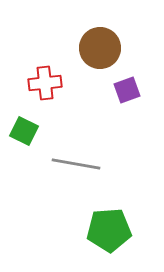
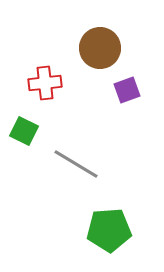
gray line: rotated 21 degrees clockwise
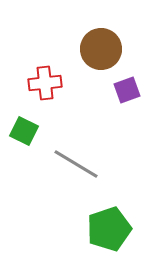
brown circle: moved 1 px right, 1 px down
green pentagon: moved 1 px up; rotated 15 degrees counterclockwise
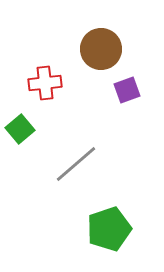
green square: moved 4 px left, 2 px up; rotated 24 degrees clockwise
gray line: rotated 72 degrees counterclockwise
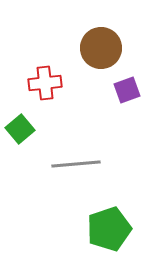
brown circle: moved 1 px up
gray line: rotated 36 degrees clockwise
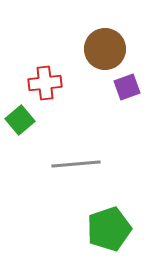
brown circle: moved 4 px right, 1 px down
purple square: moved 3 px up
green square: moved 9 px up
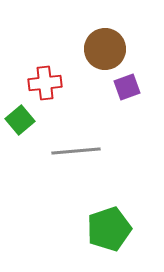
gray line: moved 13 px up
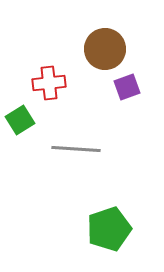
red cross: moved 4 px right
green square: rotated 8 degrees clockwise
gray line: moved 2 px up; rotated 9 degrees clockwise
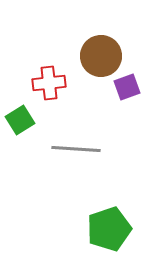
brown circle: moved 4 px left, 7 px down
